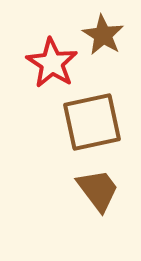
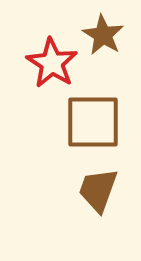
brown square: moved 1 px right; rotated 12 degrees clockwise
brown trapezoid: rotated 123 degrees counterclockwise
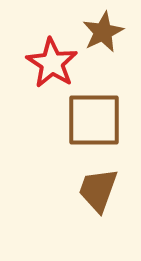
brown star: moved 3 px up; rotated 15 degrees clockwise
brown square: moved 1 px right, 2 px up
